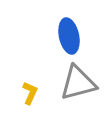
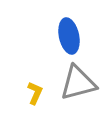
yellow L-shape: moved 5 px right
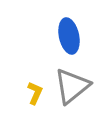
gray triangle: moved 6 px left, 3 px down; rotated 24 degrees counterclockwise
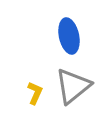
gray triangle: moved 1 px right
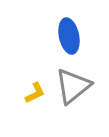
yellow L-shape: rotated 40 degrees clockwise
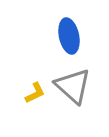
gray triangle: rotated 39 degrees counterclockwise
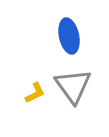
gray triangle: rotated 12 degrees clockwise
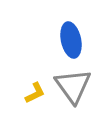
blue ellipse: moved 2 px right, 4 px down
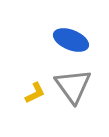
blue ellipse: rotated 56 degrees counterclockwise
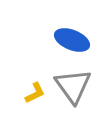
blue ellipse: moved 1 px right
